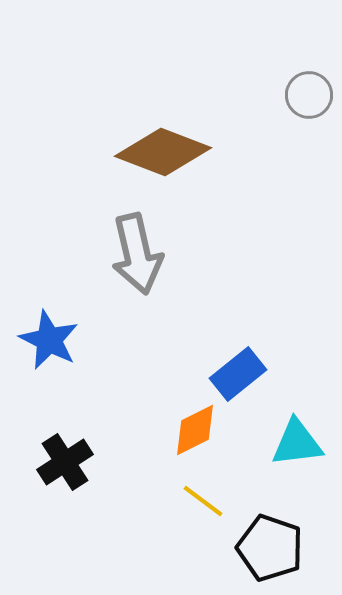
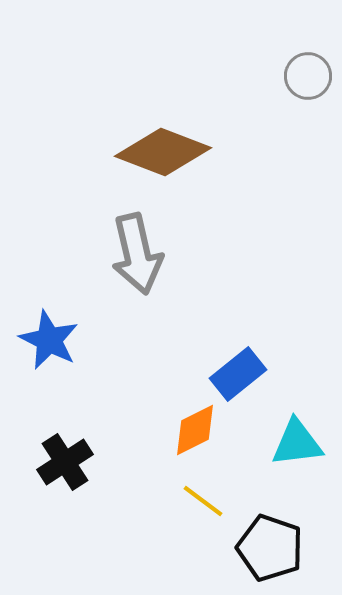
gray circle: moved 1 px left, 19 px up
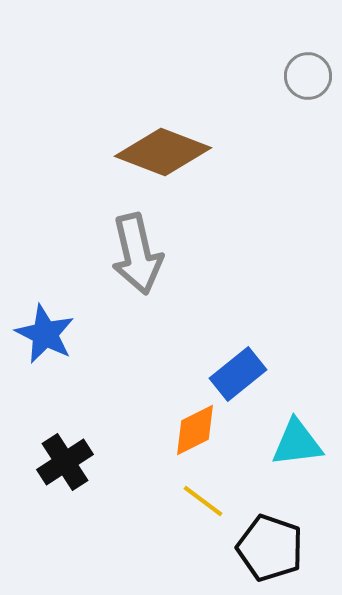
blue star: moved 4 px left, 6 px up
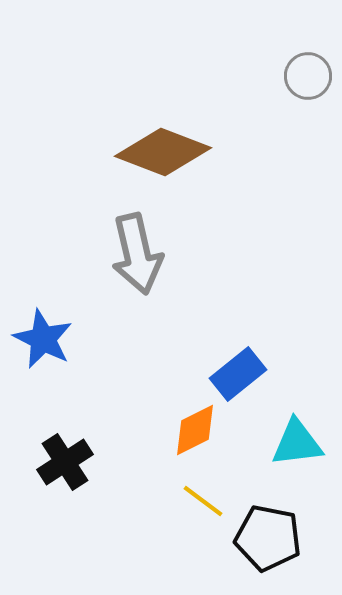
blue star: moved 2 px left, 5 px down
black pentagon: moved 2 px left, 10 px up; rotated 8 degrees counterclockwise
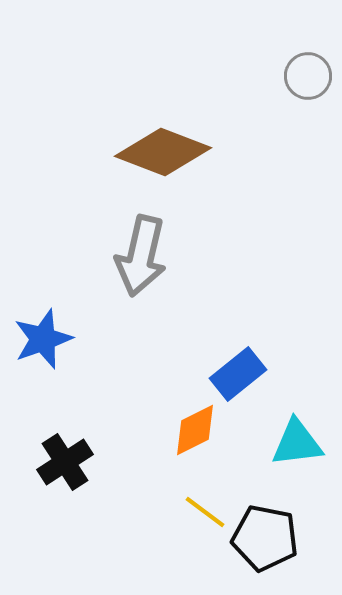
gray arrow: moved 4 px right, 2 px down; rotated 26 degrees clockwise
blue star: rotated 26 degrees clockwise
yellow line: moved 2 px right, 11 px down
black pentagon: moved 3 px left
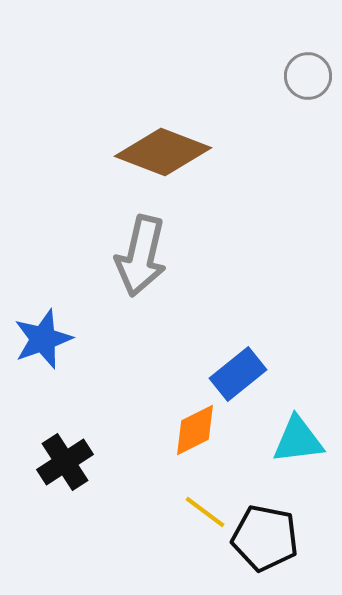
cyan triangle: moved 1 px right, 3 px up
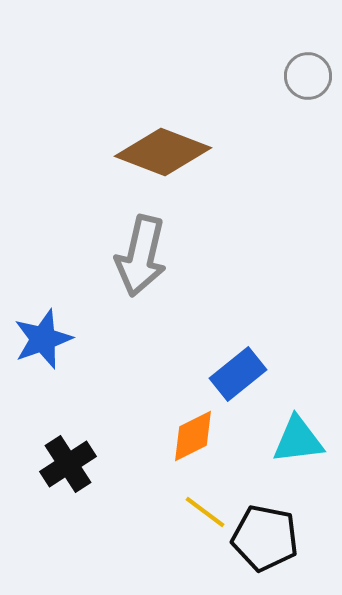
orange diamond: moved 2 px left, 6 px down
black cross: moved 3 px right, 2 px down
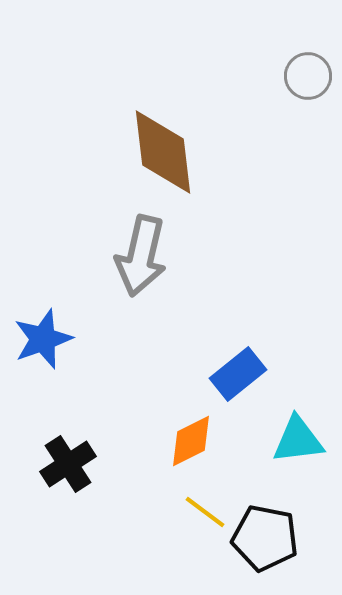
brown diamond: rotated 62 degrees clockwise
orange diamond: moved 2 px left, 5 px down
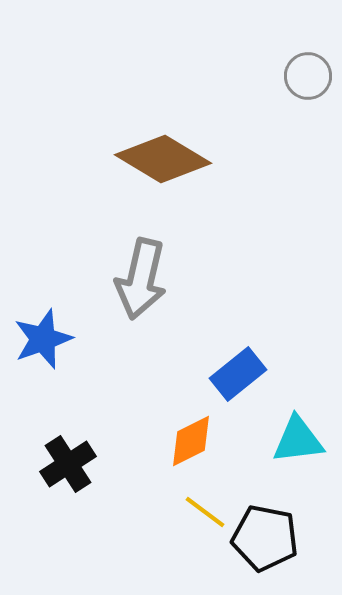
brown diamond: moved 7 px down; rotated 52 degrees counterclockwise
gray arrow: moved 23 px down
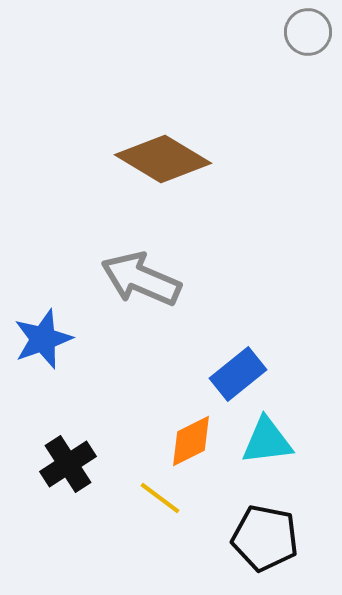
gray circle: moved 44 px up
gray arrow: rotated 100 degrees clockwise
cyan triangle: moved 31 px left, 1 px down
yellow line: moved 45 px left, 14 px up
